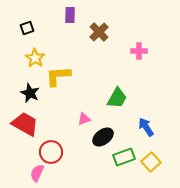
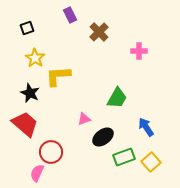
purple rectangle: rotated 28 degrees counterclockwise
red trapezoid: rotated 12 degrees clockwise
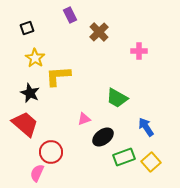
green trapezoid: rotated 90 degrees clockwise
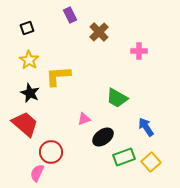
yellow star: moved 6 px left, 2 px down
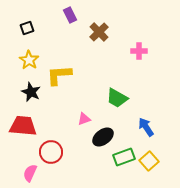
yellow L-shape: moved 1 px right, 1 px up
black star: moved 1 px right, 1 px up
red trapezoid: moved 2 px left, 2 px down; rotated 36 degrees counterclockwise
yellow square: moved 2 px left, 1 px up
pink semicircle: moved 7 px left
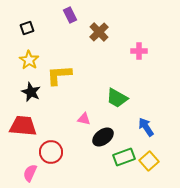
pink triangle: rotated 32 degrees clockwise
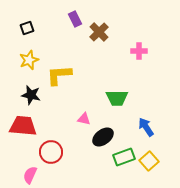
purple rectangle: moved 5 px right, 4 px down
yellow star: rotated 18 degrees clockwise
black star: moved 3 px down; rotated 12 degrees counterclockwise
green trapezoid: rotated 30 degrees counterclockwise
pink semicircle: moved 2 px down
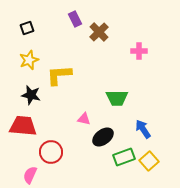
blue arrow: moved 3 px left, 2 px down
